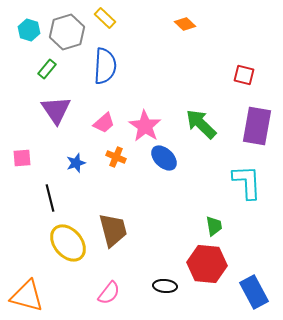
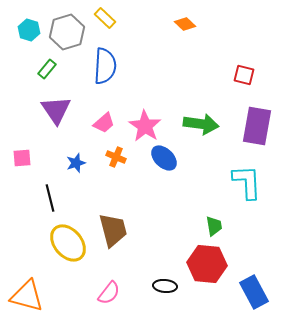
green arrow: rotated 144 degrees clockwise
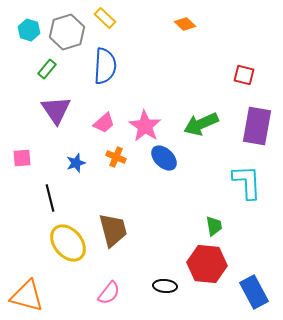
green arrow: rotated 148 degrees clockwise
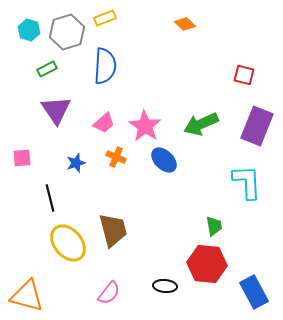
yellow rectangle: rotated 65 degrees counterclockwise
green rectangle: rotated 24 degrees clockwise
purple rectangle: rotated 12 degrees clockwise
blue ellipse: moved 2 px down
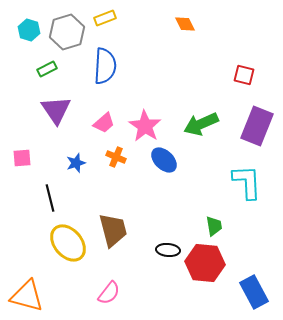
orange diamond: rotated 20 degrees clockwise
red hexagon: moved 2 px left, 1 px up
black ellipse: moved 3 px right, 36 px up
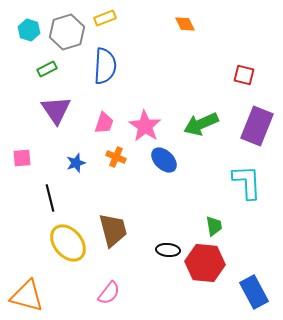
pink trapezoid: rotated 30 degrees counterclockwise
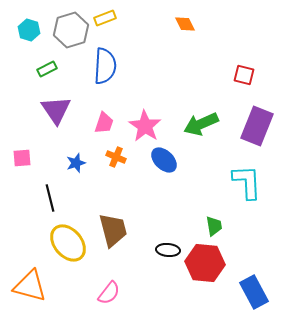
gray hexagon: moved 4 px right, 2 px up
orange triangle: moved 3 px right, 10 px up
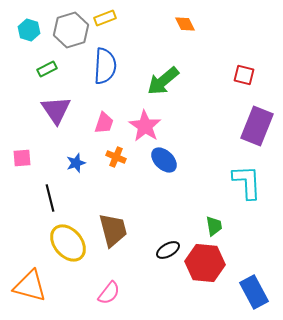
green arrow: moved 38 px left, 43 px up; rotated 16 degrees counterclockwise
black ellipse: rotated 35 degrees counterclockwise
